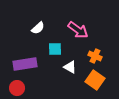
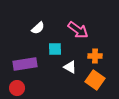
orange cross: rotated 24 degrees counterclockwise
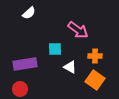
white semicircle: moved 9 px left, 15 px up
red circle: moved 3 px right, 1 px down
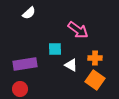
orange cross: moved 2 px down
white triangle: moved 1 px right, 2 px up
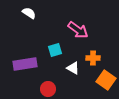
white semicircle: rotated 104 degrees counterclockwise
cyan square: moved 1 px down; rotated 16 degrees counterclockwise
orange cross: moved 2 px left
white triangle: moved 2 px right, 3 px down
orange square: moved 11 px right
red circle: moved 28 px right
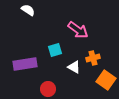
white semicircle: moved 1 px left, 3 px up
orange cross: rotated 16 degrees counterclockwise
white triangle: moved 1 px right, 1 px up
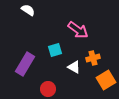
purple rectangle: rotated 50 degrees counterclockwise
orange square: rotated 24 degrees clockwise
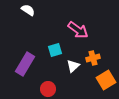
white triangle: moved 1 px left, 1 px up; rotated 48 degrees clockwise
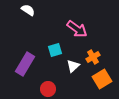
pink arrow: moved 1 px left, 1 px up
orange cross: moved 1 px up; rotated 16 degrees counterclockwise
orange square: moved 4 px left, 1 px up
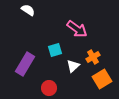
red circle: moved 1 px right, 1 px up
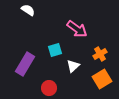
orange cross: moved 7 px right, 3 px up
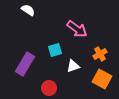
white triangle: rotated 24 degrees clockwise
orange square: rotated 30 degrees counterclockwise
